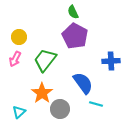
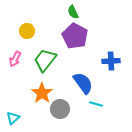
yellow circle: moved 8 px right, 6 px up
cyan triangle: moved 6 px left, 6 px down
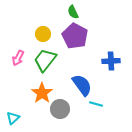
yellow circle: moved 16 px right, 3 px down
pink arrow: moved 3 px right, 1 px up
blue semicircle: moved 1 px left, 2 px down
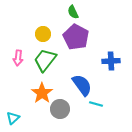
purple pentagon: moved 1 px right, 1 px down
pink arrow: rotated 21 degrees counterclockwise
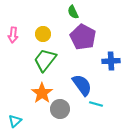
purple pentagon: moved 7 px right
pink arrow: moved 5 px left, 23 px up
cyan triangle: moved 2 px right, 3 px down
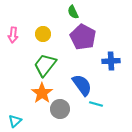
green trapezoid: moved 5 px down
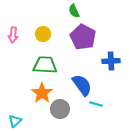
green semicircle: moved 1 px right, 1 px up
green trapezoid: rotated 55 degrees clockwise
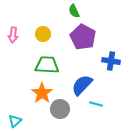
blue cross: rotated 12 degrees clockwise
green trapezoid: moved 2 px right
blue semicircle: rotated 100 degrees counterclockwise
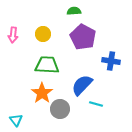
green semicircle: rotated 112 degrees clockwise
cyan triangle: moved 1 px right, 1 px up; rotated 24 degrees counterclockwise
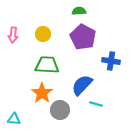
green semicircle: moved 5 px right
gray circle: moved 1 px down
cyan triangle: moved 2 px left, 1 px up; rotated 48 degrees counterclockwise
